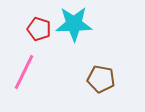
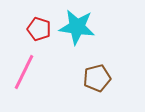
cyan star: moved 3 px right, 3 px down; rotated 9 degrees clockwise
brown pentagon: moved 4 px left, 1 px up; rotated 24 degrees counterclockwise
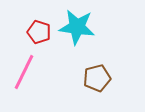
red pentagon: moved 3 px down
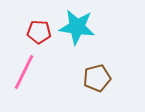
red pentagon: rotated 15 degrees counterclockwise
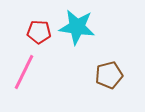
brown pentagon: moved 12 px right, 3 px up
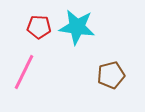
red pentagon: moved 5 px up
brown pentagon: moved 2 px right
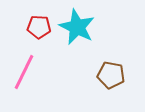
cyan star: rotated 18 degrees clockwise
brown pentagon: rotated 24 degrees clockwise
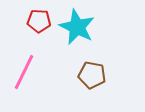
red pentagon: moved 6 px up
brown pentagon: moved 19 px left
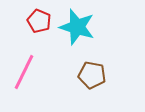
red pentagon: rotated 20 degrees clockwise
cyan star: rotated 9 degrees counterclockwise
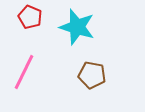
red pentagon: moved 9 px left, 4 px up
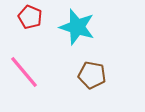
pink line: rotated 66 degrees counterclockwise
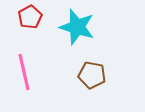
red pentagon: rotated 20 degrees clockwise
pink line: rotated 27 degrees clockwise
